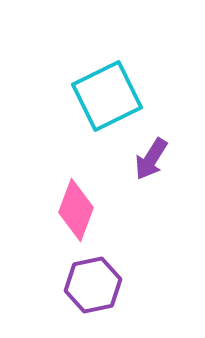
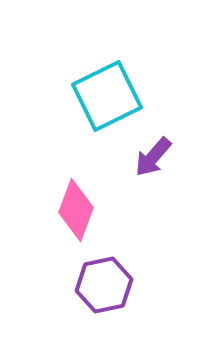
purple arrow: moved 2 px right, 2 px up; rotated 9 degrees clockwise
purple hexagon: moved 11 px right
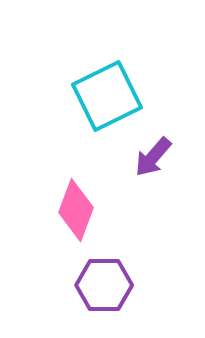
purple hexagon: rotated 12 degrees clockwise
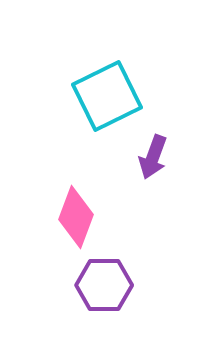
purple arrow: rotated 21 degrees counterclockwise
pink diamond: moved 7 px down
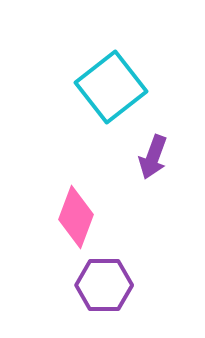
cyan square: moved 4 px right, 9 px up; rotated 12 degrees counterclockwise
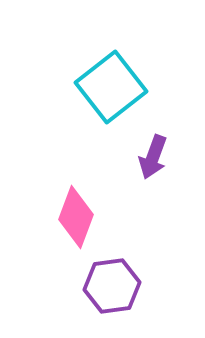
purple hexagon: moved 8 px right, 1 px down; rotated 8 degrees counterclockwise
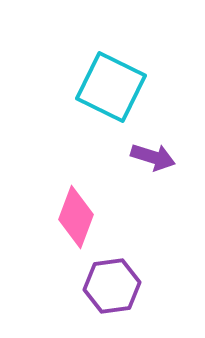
cyan square: rotated 26 degrees counterclockwise
purple arrow: rotated 93 degrees counterclockwise
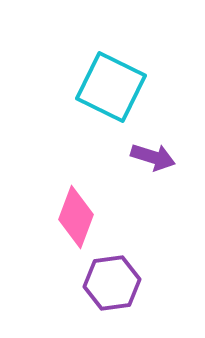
purple hexagon: moved 3 px up
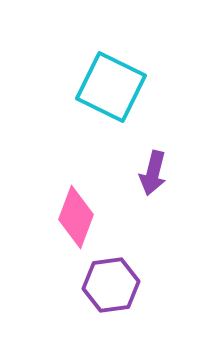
purple arrow: moved 16 px down; rotated 87 degrees clockwise
purple hexagon: moved 1 px left, 2 px down
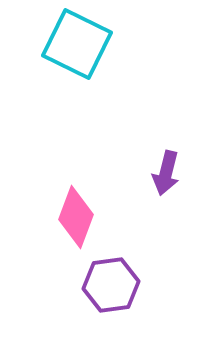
cyan square: moved 34 px left, 43 px up
purple arrow: moved 13 px right
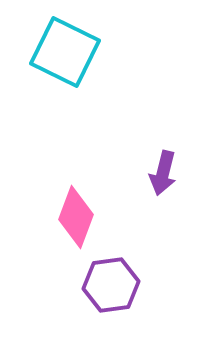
cyan square: moved 12 px left, 8 px down
purple arrow: moved 3 px left
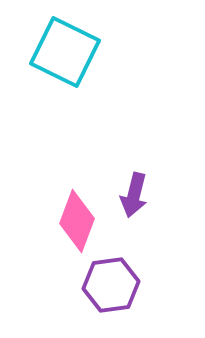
purple arrow: moved 29 px left, 22 px down
pink diamond: moved 1 px right, 4 px down
